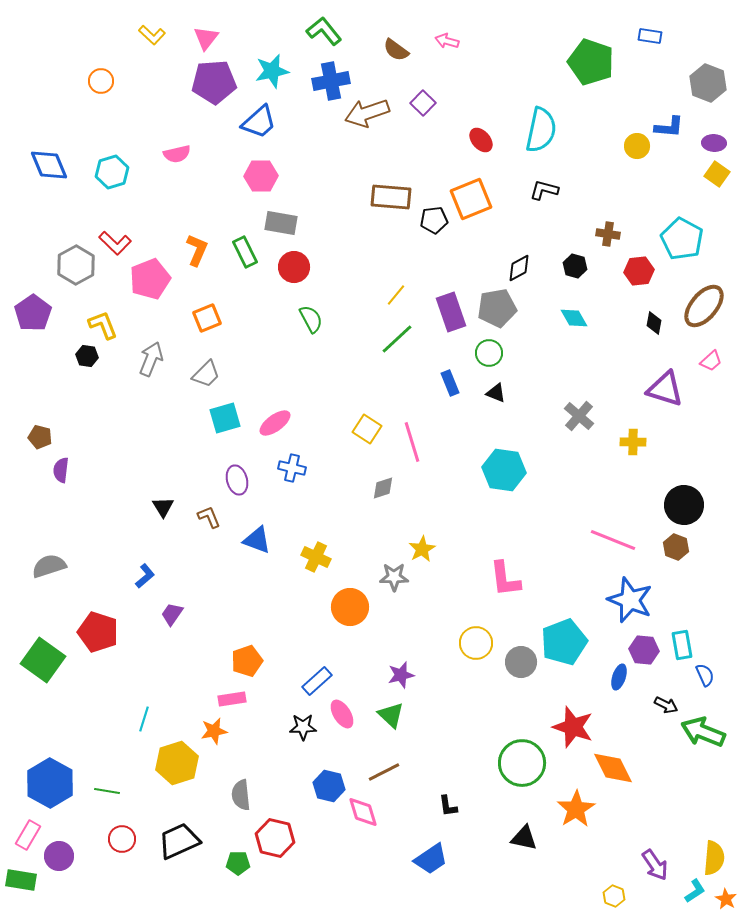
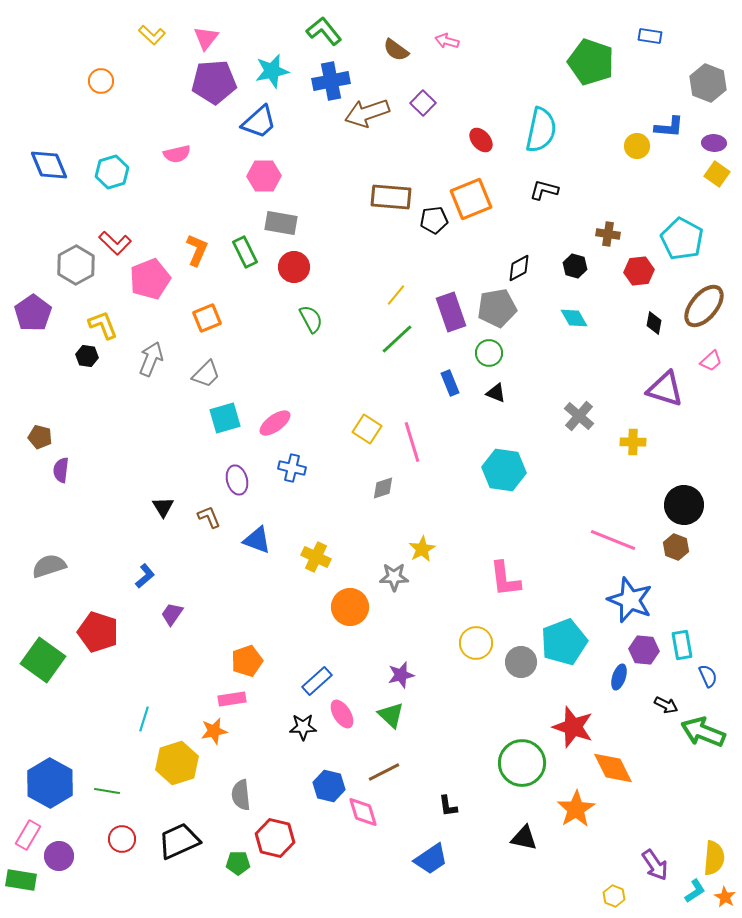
pink hexagon at (261, 176): moved 3 px right
blue semicircle at (705, 675): moved 3 px right, 1 px down
orange star at (726, 899): moved 1 px left, 2 px up
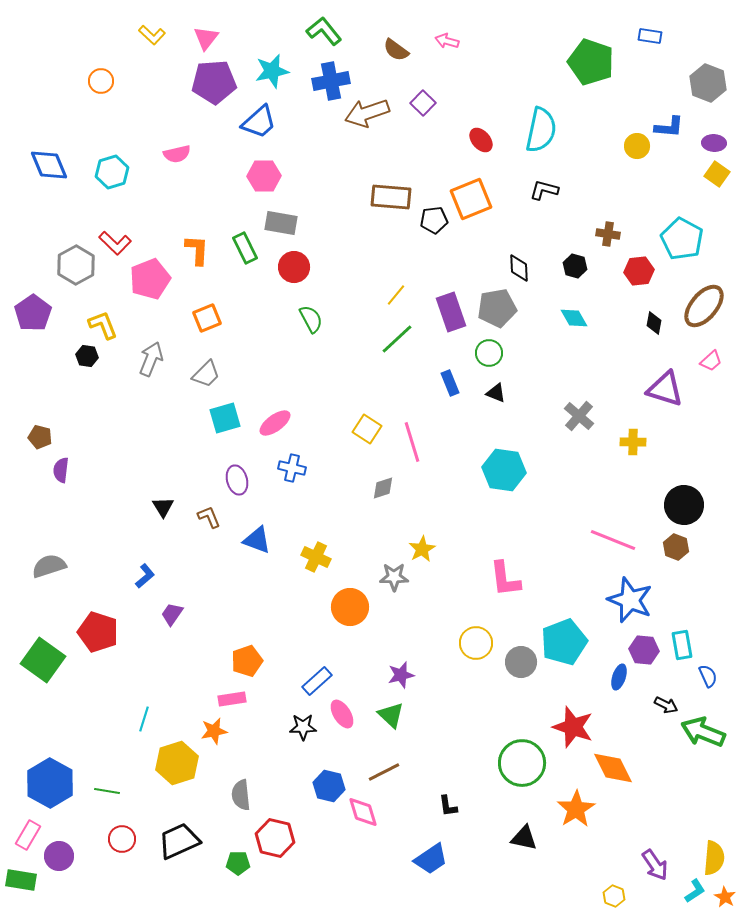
orange L-shape at (197, 250): rotated 20 degrees counterclockwise
green rectangle at (245, 252): moved 4 px up
black diamond at (519, 268): rotated 64 degrees counterclockwise
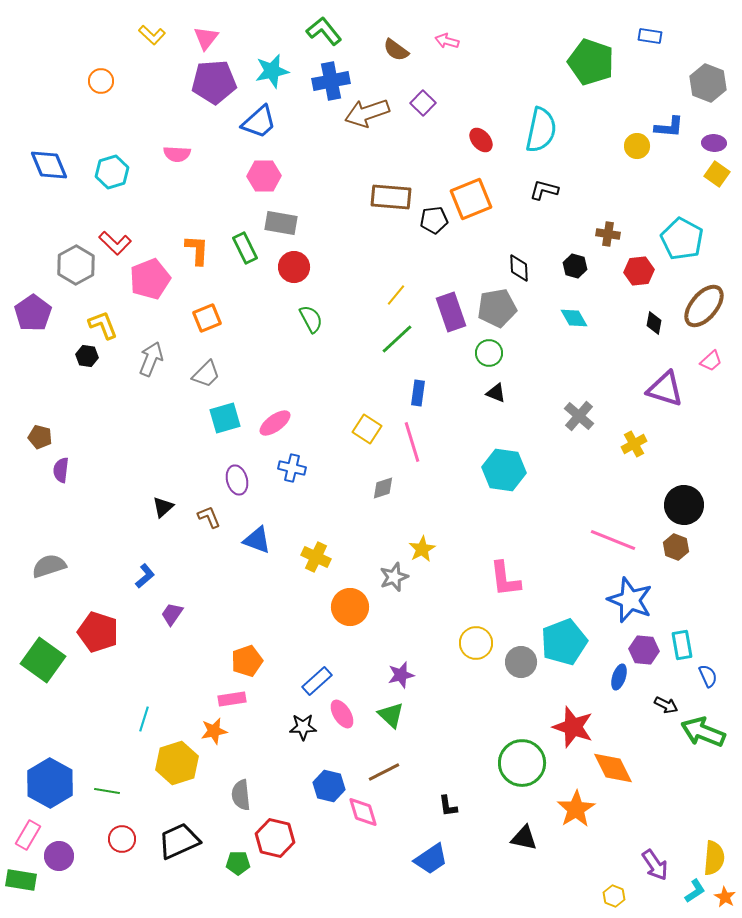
pink semicircle at (177, 154): rotated 16 degrees clockwise
blue rectangle at (450, 383): moved 32 px left, 10 px down; rotated 30 degrees clockwise
yellow cross at (633, 442): moved 1 px right, 2 px down; rotated 30 degrees counterclockwise
black triangle at (163, 507): rotated 20 degrees clockwise
gray star at (394, 577): rotated 20 degrees counterclockwise
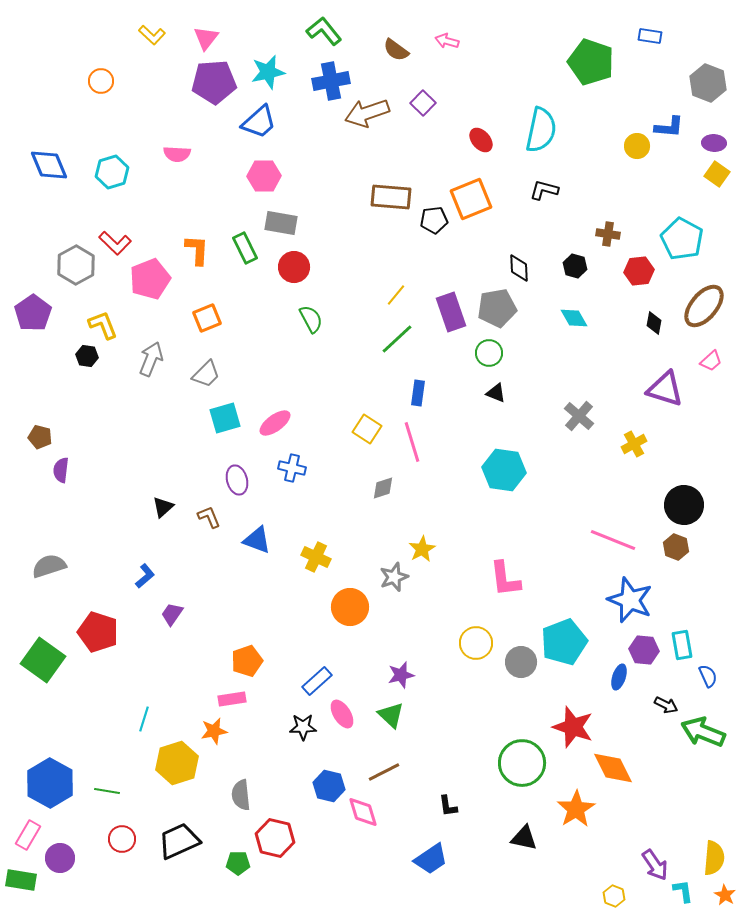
cyan star at (272, 71): moved 4 px left, 1 px down
purple circle at (59, 856): moved 1 px right, 2 px down
cyan L-shape at (695, 891): moved 12 px left; rotated 65 degrees counterclockwise
orange star at (725, 897): moved 2 px up
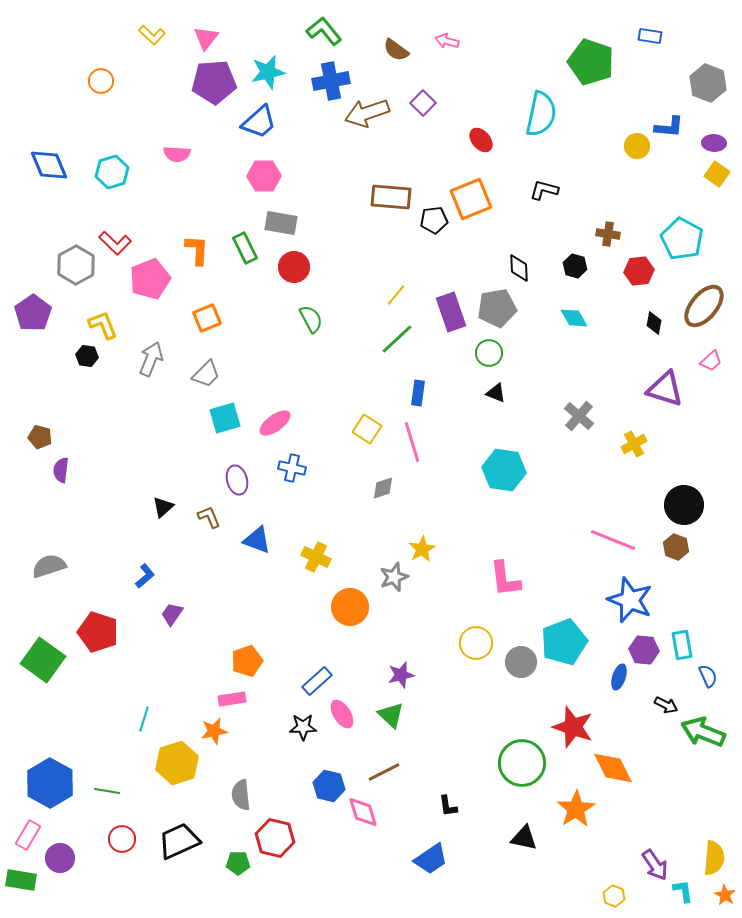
cyan semicircle at (541, 130): moved 16 px up
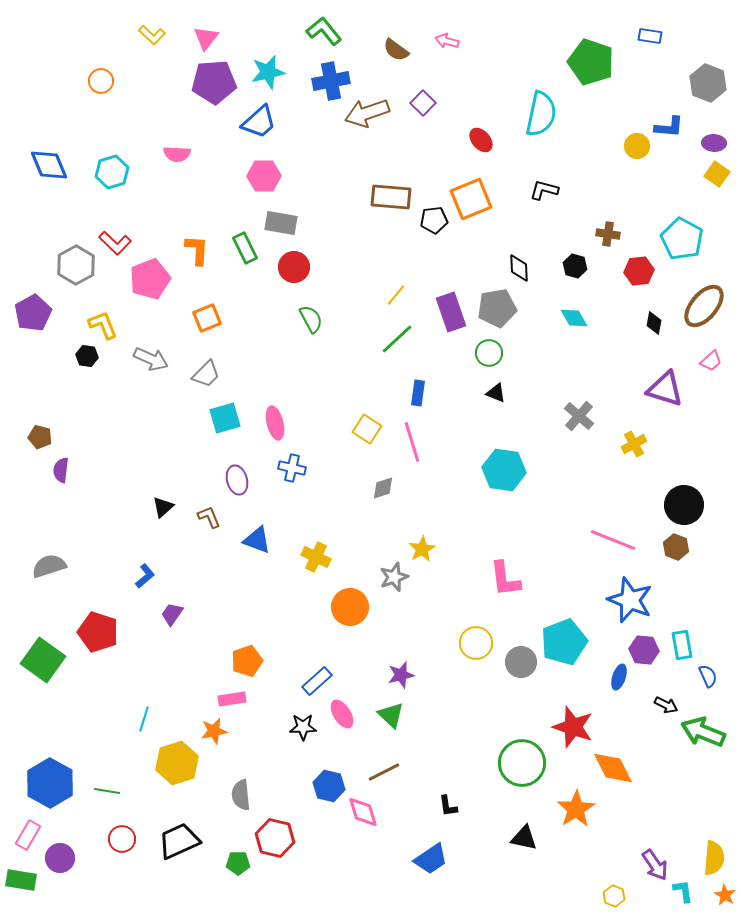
purple pentagon at (33, 313): rotated 6 degrees clockwise
gray arrow at (151, 359): rotated 92 degrees clockwise
pink ellipse at (275, 423): rotated 68 degrees counterclockwise
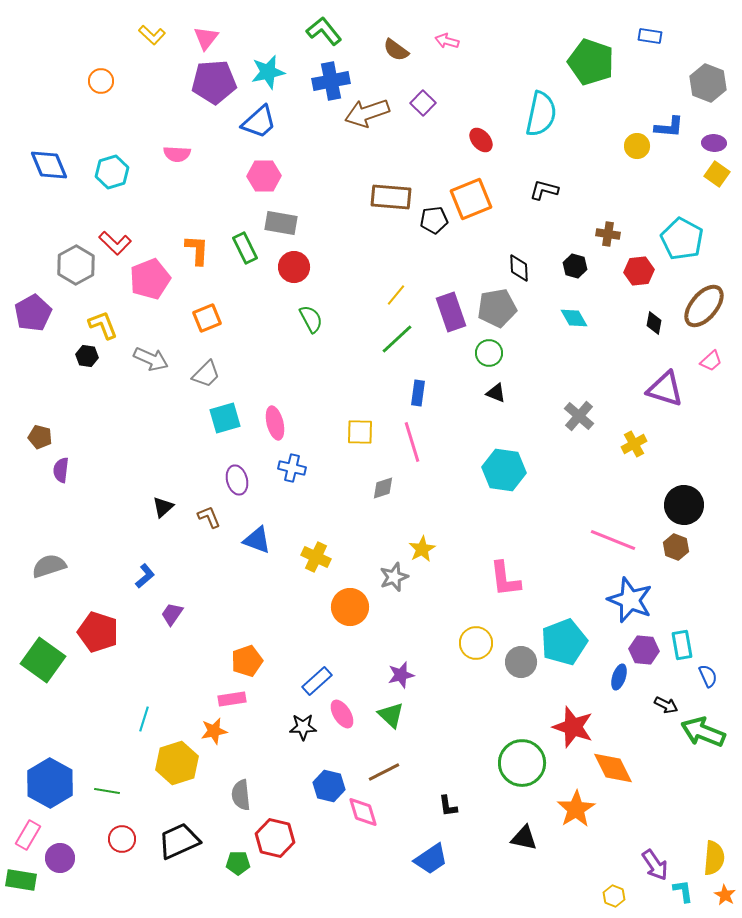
yellow square at (367, 429): moved 7 px left, 3 px down; rotated 32 degrees counterclockwise
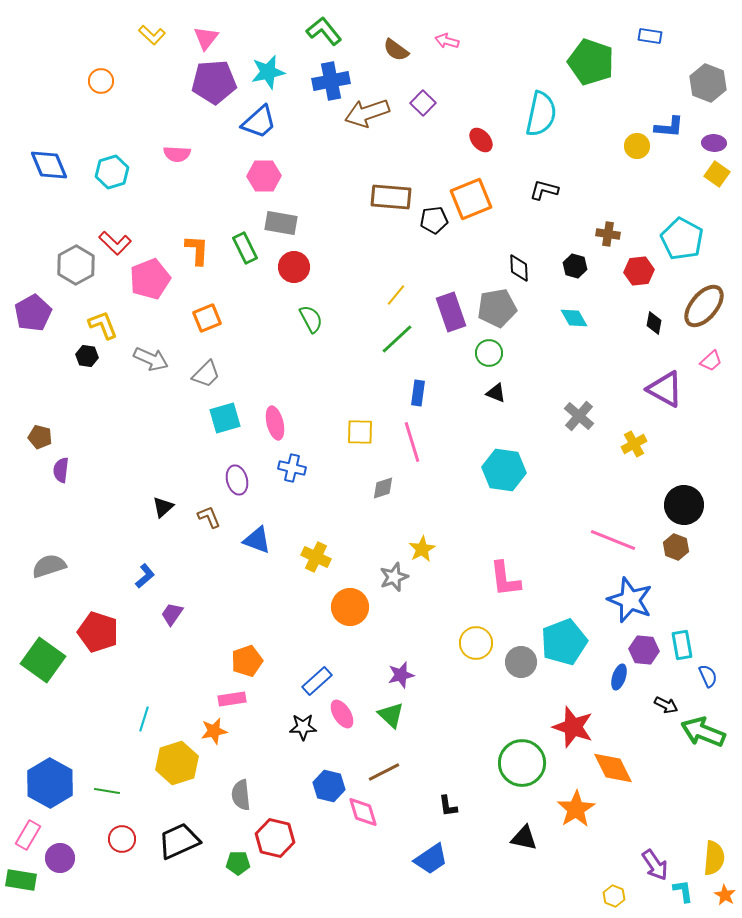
purple triangle at (665, 389): rotated 12 degrees clockwise
